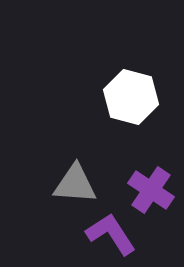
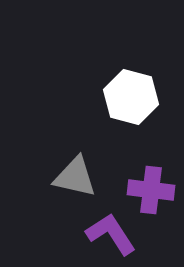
gray triangle: moved 7 px up; rotated 9 degrees clockwise
purple cross: rotated 27 degrees counterclockwise
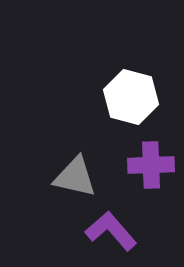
purple cross: moved 25 px up; rotated 9 degrees counterclockwise
purple L-shape: moved 3 px up; rotated 8 degrees counterclockwise
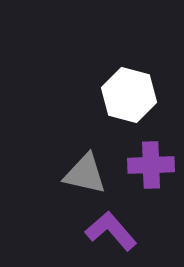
white hexagon: moved 2 px left, 2 px up
gray triangle: moved 10 px right, 3 px up
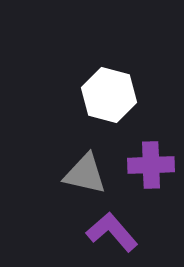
white hexagon: moved 20 px left
purple L-shape: moved 1 px right, 1 px down
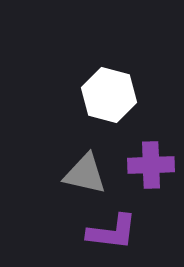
purple L-shape: rotated 138 degrees clockwise
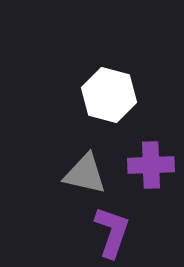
purple L-shape: rotated 78 degrees counterclockwise
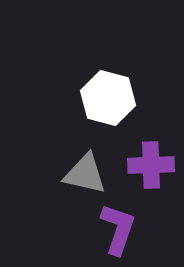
white hexagon: moved 1 px left, 3 px down
purple L-shape: moved 6 px right, 3 px up
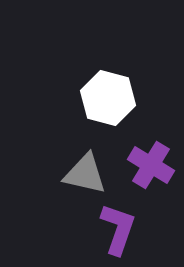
purple cross: rotated 33 degrees clockwise
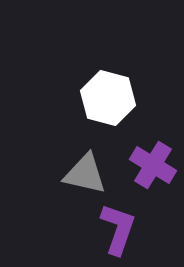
purple cross: moved 2 px right
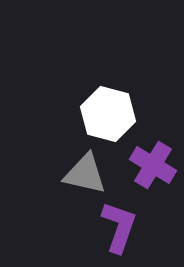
white hexagon: moved 16 px down
purple L-shape: moved 1 px right, 2 px up
